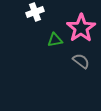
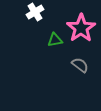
white cross: rotated 12 degrees counterclockwise
gray semicircle: moved 1 px left, 4 px down
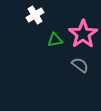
white cross: moved 3 px down
pink star: moved 2 px right, 6 px down
